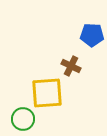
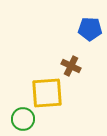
blue pentagon: moved 2 px left, 6 px up
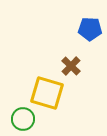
brown cross: rotated 18 degrees clockwise
yellow square: rotated 20 degrees clockwise
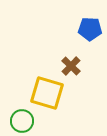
green circle: moved 1 px left, 2 px down
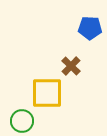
blue pentagon: moved 1 px up
yellow square: rotated 16 degrees counterclockwise
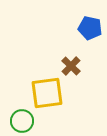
blue pentagon: rotated 10 degrees clockwise
yellow square: rotated 8 degrees counterclockwise
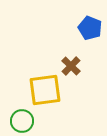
blue pentagon: rotated 10 degrees clockwise
yellow square: moved 2 px left, 3 px up
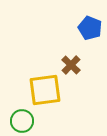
brown cross: moved 1 px up
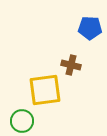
blue pentagon: rotated 20 degrees counterclockwise
brown cross: rotated 30 degrees counterclockwise
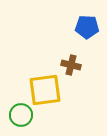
blue pentagon: moved 3 px left, 1 px up
green circle: moved 1 px left, 6 px up
